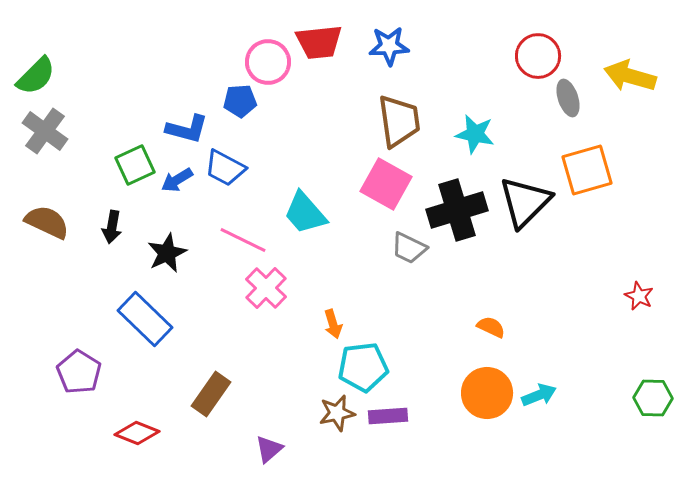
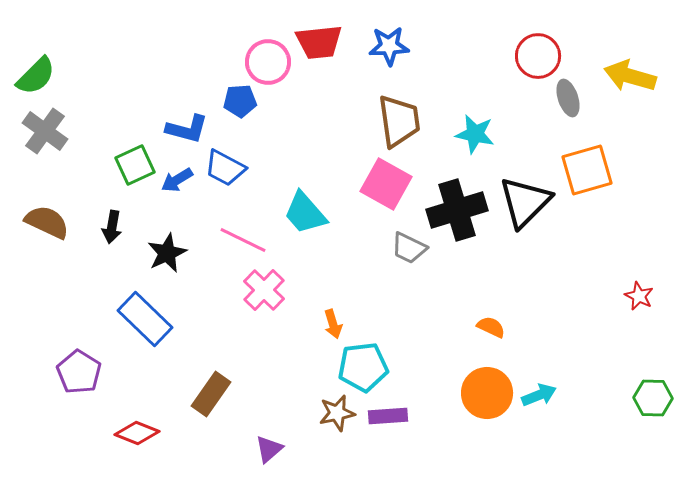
pink cross: moved 2 px left, 2 px down
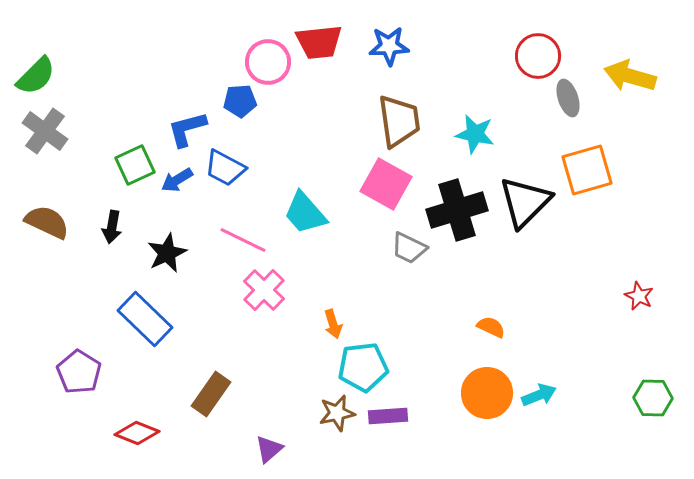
blue L-shape: rotated 150 degrees clockwise
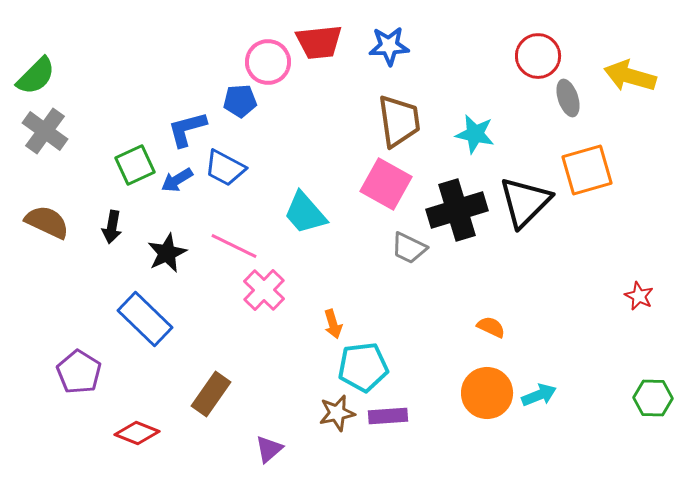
pink line: moved 9 px left, 6 px down
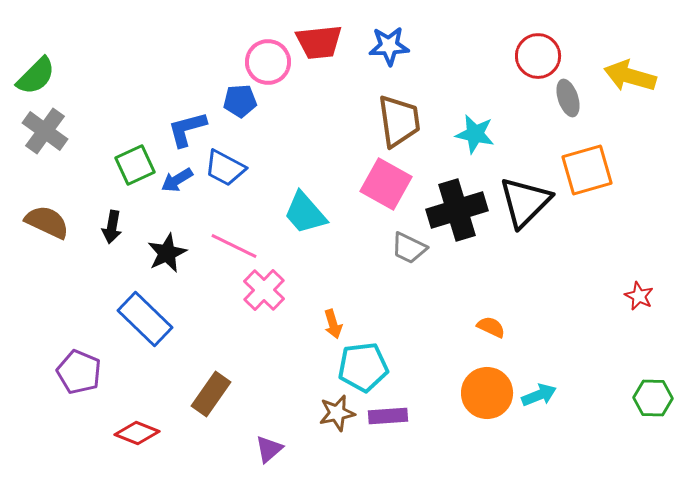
purple pentagon: rotated 9 degrees counterclockwise
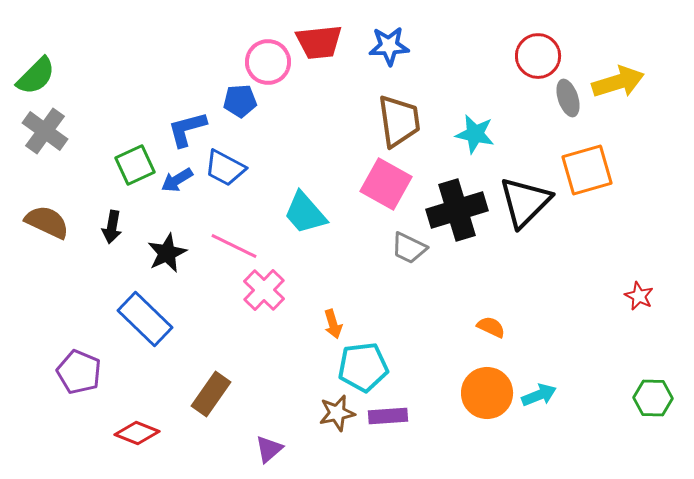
yellow arrow: moved 12 px left, 6 px down; rotated 147 degrees clockwise
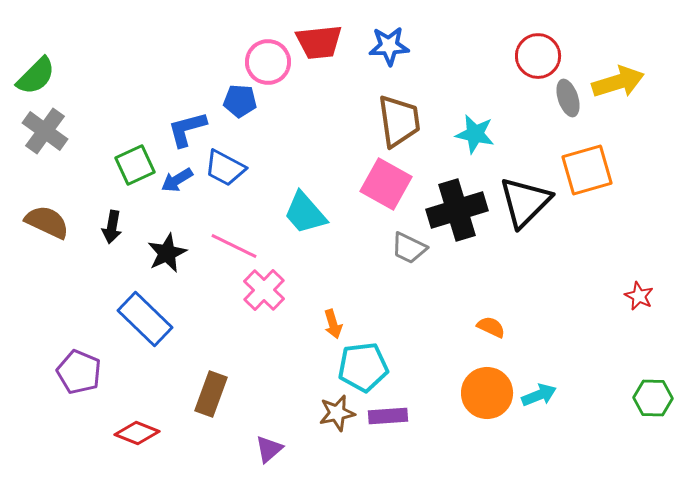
blue pentagon: rotated 8 degrees clockwise
brown rectangle: rotated 15 degrees counterclockwise
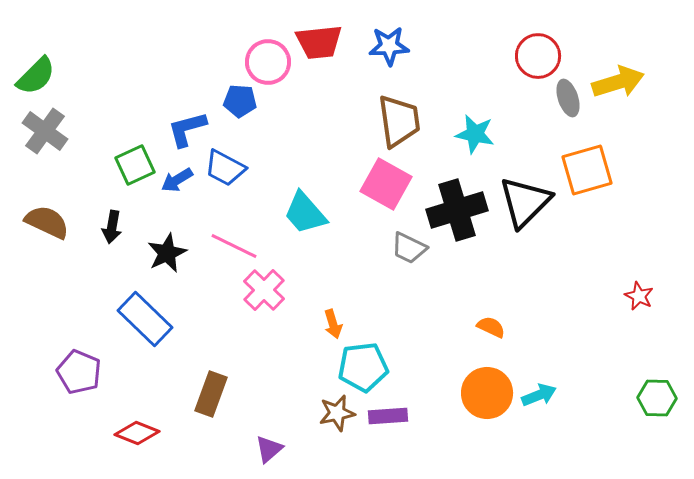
green hexagon: moved 4 px right
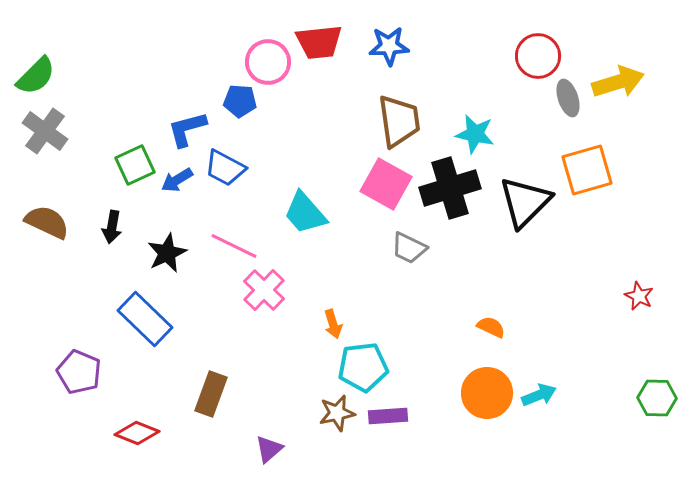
black cross: moved 7 px left, 22 px up
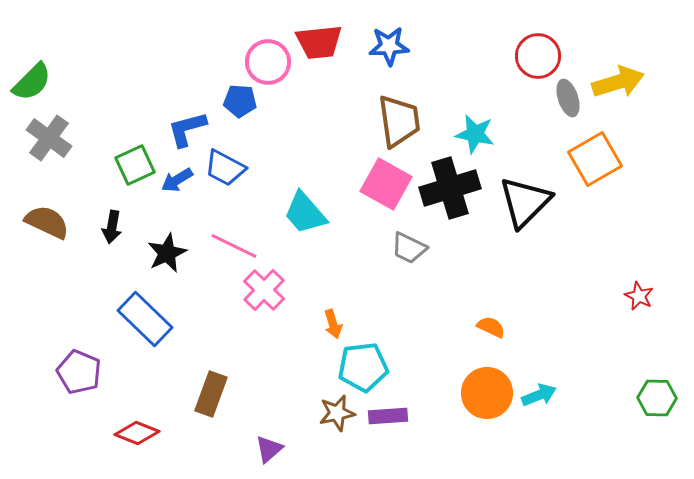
green semicircle: moved 4 px left, 6 px down
gray cross: moved 4 px right, 7 px down
orange square: moved 8 px right, 11 px up; rotated 14 degrees counterclockwise
